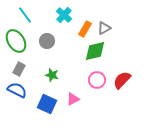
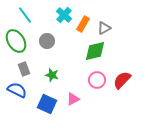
orange rectangle: moved 2 px left, 5 px up
gray rectangle: moved 5 px right; rotated 48 degrees counterclockwise
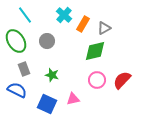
pink triangle: rotated 16 degrees clockwise
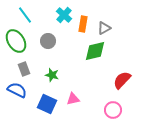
orange rectangle: rotated 21 degrees counterclockwise
gray circle: moved 1 px right
pink circle: moved 16 px right, 30 px down
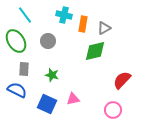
cyan cross: rotated 28 degrees counterclockwise
gray rectangle: rotated 24 degrees clockwise
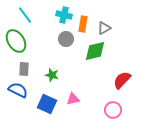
gray circle: moved 18 px right, 2 px up
blue semicircle: moved 1 px right
